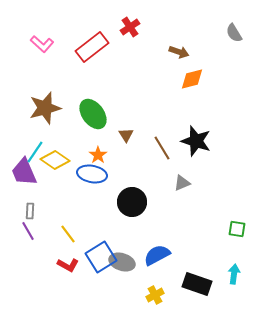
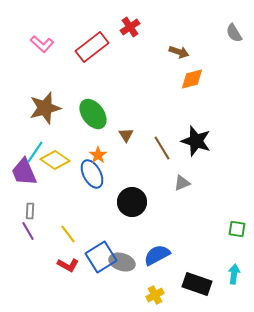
blue ellipse: rotated 52 degrees clockwise
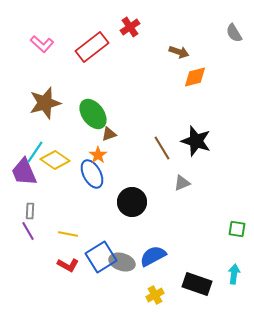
orange diamond: moved 3 px right, 2 px up
brown star: moved 5 px up
brown triangle: moved 17 px left, 1 px up; rotated 42 degrees clockwise
yellow line: rotated 42 degrees counterclockwise
blue semicircle: moved 4 px left, 1 px down
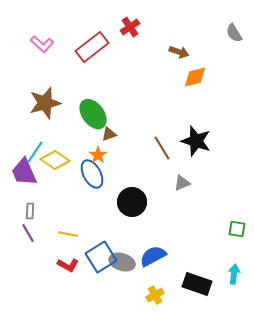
purple line: moved 2 px down
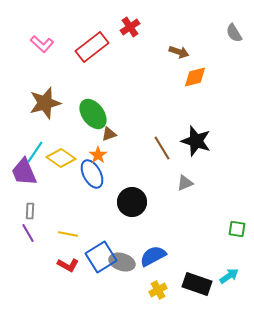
yellow diamond: moved 6 px right, 2 px up
gray triangle: moved 3 px right
cyan arrow: moved 5 px left, 2 px down; rotated 48 degrees clockwise
yellow cross: moved 3 px right, 5 px up
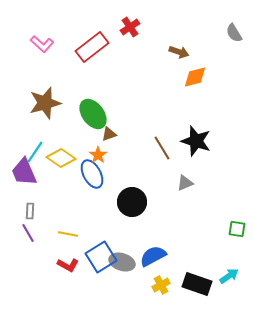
yellow cross: moved 3 px right, 5 px up
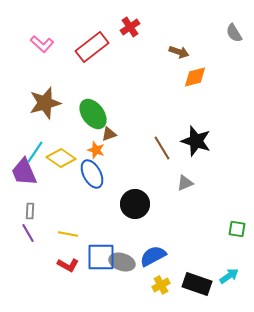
orange star: moved 2 px left, 5 px up; rotated 18 degrees counterclockwise
black circle: moved 3 px right, 2 px down
blue square: rotated 32 degrees clockwise
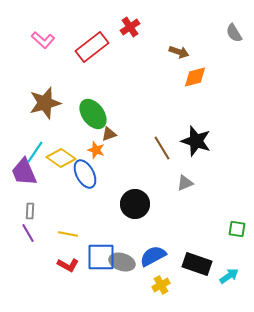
pink L-shape: moved 1 px right, 4 px up
blue ellipse: moved 7 px left
black rectangle: moved 20 px up
